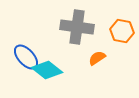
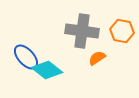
gray cross: moved 5 px right, 4 px down
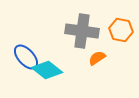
orange hexagon: moved 1 px left, 1 px up
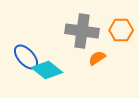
orange hexagon: rotated 10 degrees counterclockwise
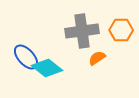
gray cross: rotated 16 degrees counterclockwise
cyan diamond: moved 2 px up
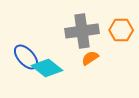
orange semicircle: moved 7 px left
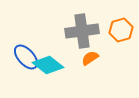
orange hexagon: rotated 15 degrees counterclockwise
cyan diamond: moved 1 px right, 3 px up
